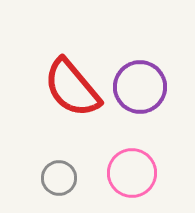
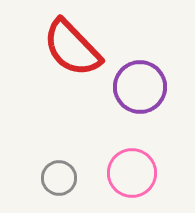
red semicircle: moved 40 px up; rotated 4 degrees counterclockwise
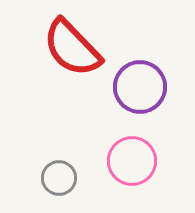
pink circle: moved 12 px up
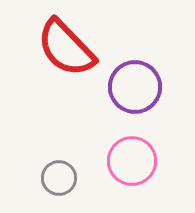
red semicircle: moved 6 px left
purple circle: moved 5 px left
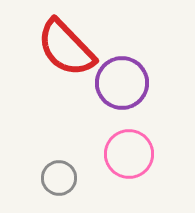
purple circle: moved 13 px left, 4 px up
pink circle: moved 3 px left, 7 px up
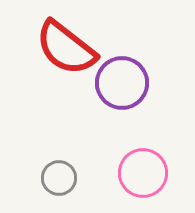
red semicircle: rotated 8 degrees counterclockwise
pink circle: moved 14 px right, 19 px down
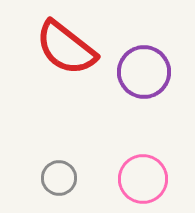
purple circle: moved 22 px right, 11 px up
pink circle: moved 6 px down
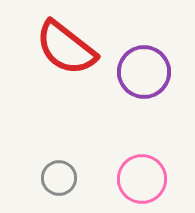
pink circle: moved 1 px left
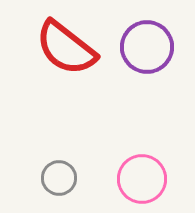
purple circle: moved 3 px right, 25 px up
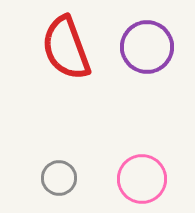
red semicircle: rotated 32 degrees clockwise
